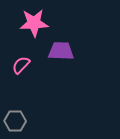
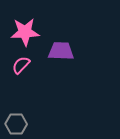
pink star: moved 9 px left, 9 px down
gray hexagon: moved 1 px right, 3 px down
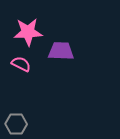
pink star: moved 3 px right
pink semicircle: moved 1 px up; rotated 72 degrees clockwise
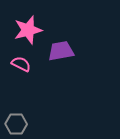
pink star: moved 2 px up; rotated 12 degrees counterclockwise
purple trapezoid: rotated 12 degrees counterclockwise
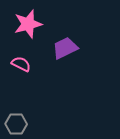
pink star: moved 6 px up
purple trapezoid: moved 4 px right, 3 px up; rotated 16 degrees counterclockwise
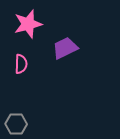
pink semicircle: rotated 66 degrees clockwise
